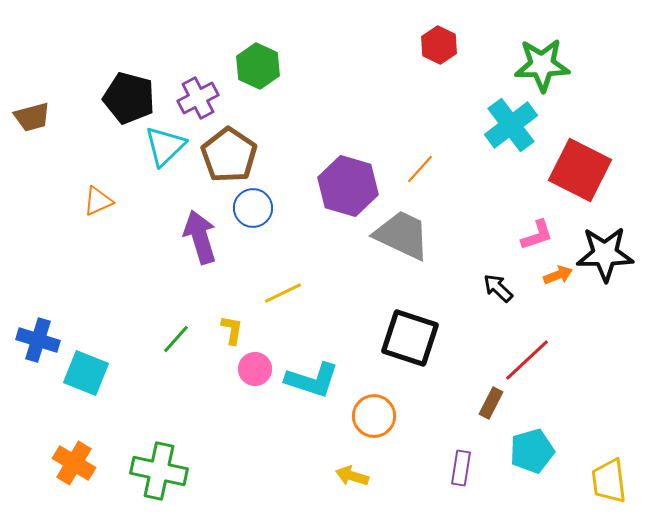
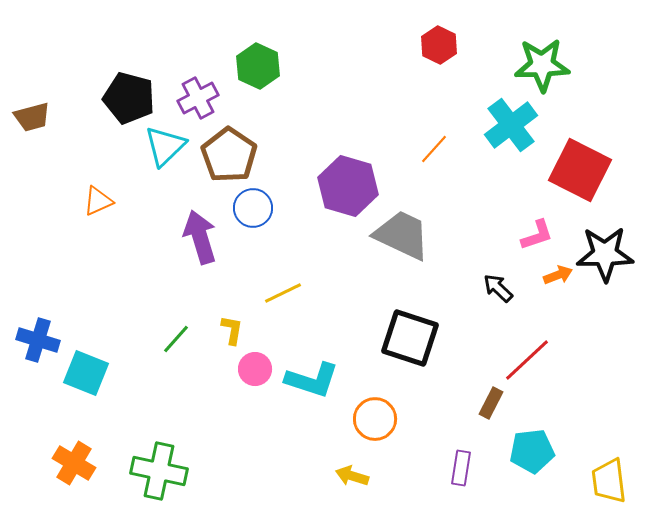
orange line: moved 14 px right, 20 px up
orange circle: moved 1 px right, 3 px down
cyan pentagon: rotated 9 degrees clockwise
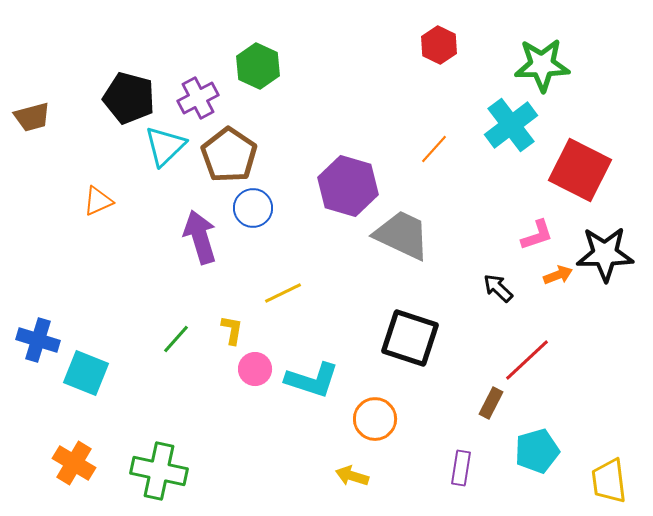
cyan pentagon: moved 5 px right; rotated 9 degrees counterclockwise
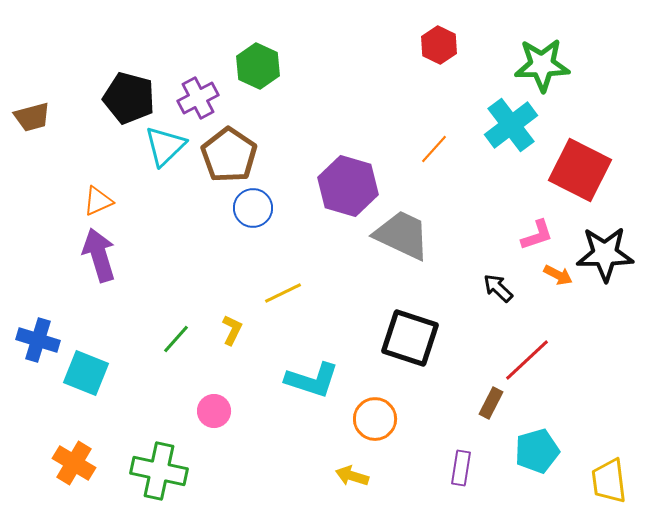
purple arrow: moved 101 px left, 18 px down
orange arrow: rotated 48 degrees clockwise
yellow L-shape: rotated 16 degrees clockwise
pink circle: moved 41 px left, 42 px down
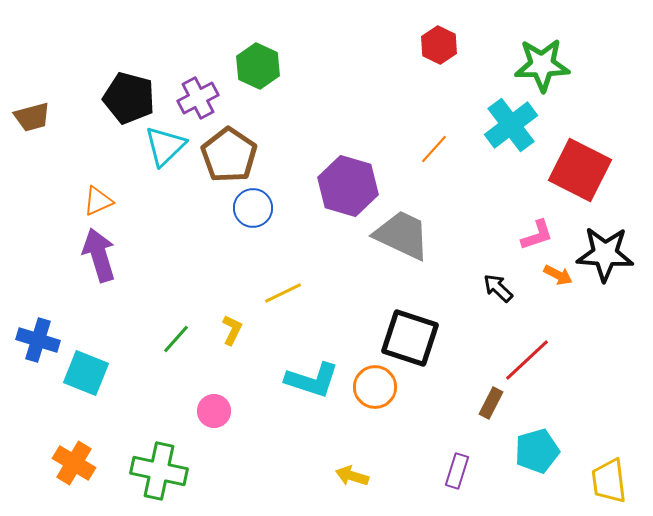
black star: rotated 4 degrees clockwise
orange circle: moved 32 px up
purple rectangle: moved 4 px left, 3 px down; rotated 8 degrees clockwise
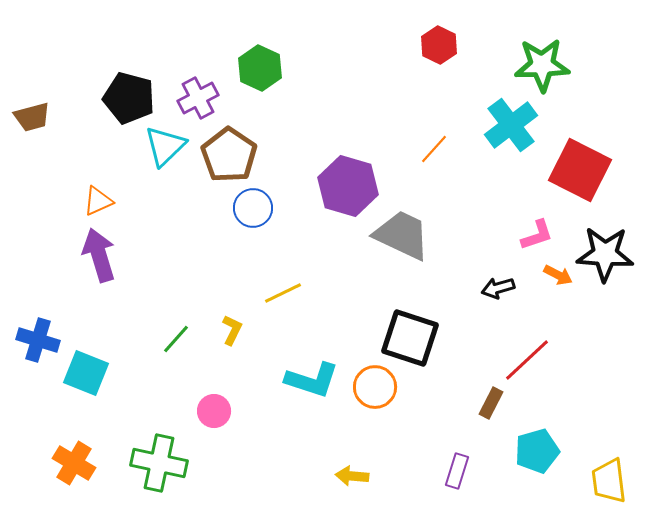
green hexagon: moved 2 px right, 2 px down
black arrow: rotated 60 degrees counterclockwise
green cross: moved 8 px up
yellow arrow: rotated 12 degrees counterclockwise
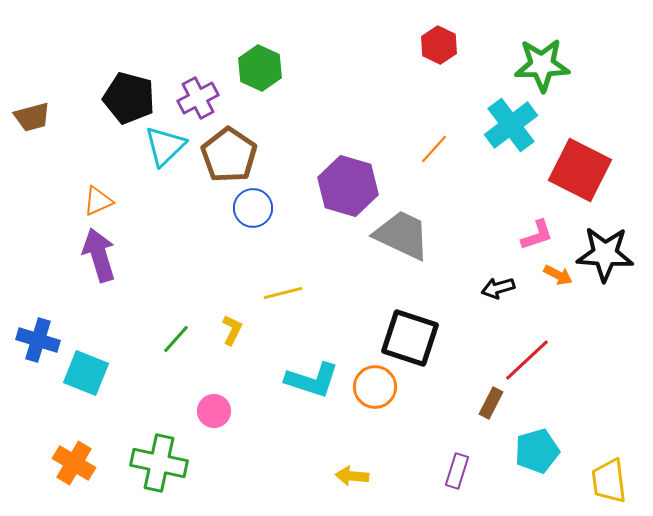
yellow line: rotated 12 degrees clockwise
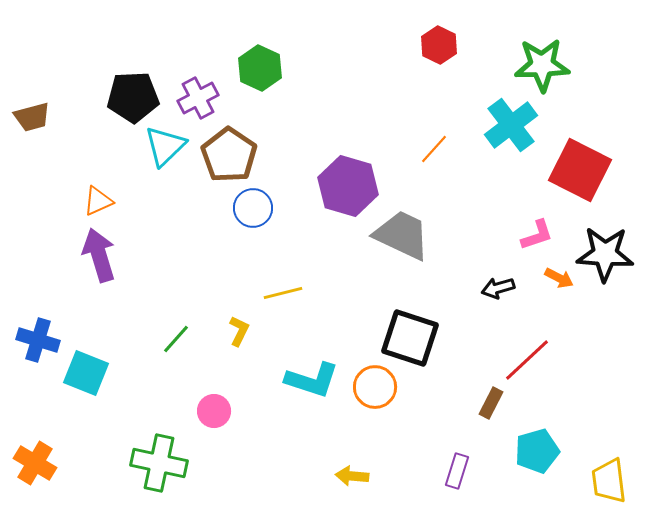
black pentagon: moved 4 px right, 1 px up; rotated 18 degrees counterclockwise
orange arrow: moved 1 px right, 3 px down
yellow L-shape: moved 7 px right, 1 px down
orange cross: moved 39 px left
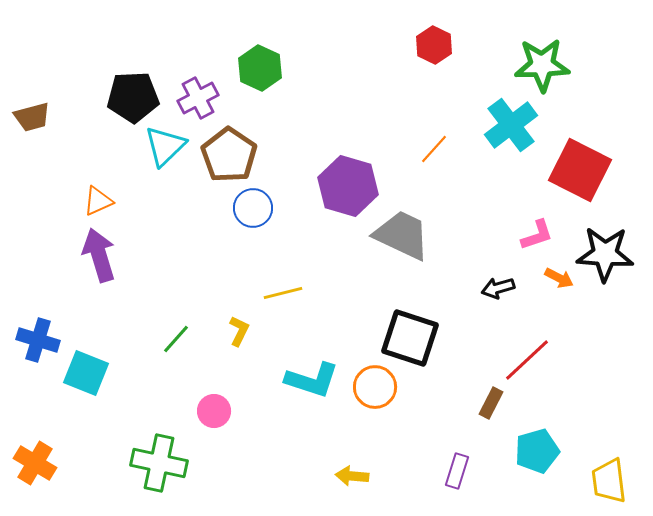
red hexagon: moved 5 px left
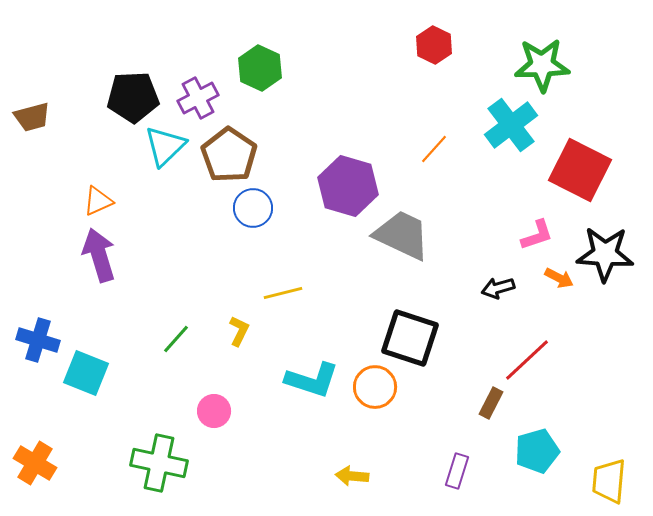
yellow trapezoid: rotated 12 degrees clockwise
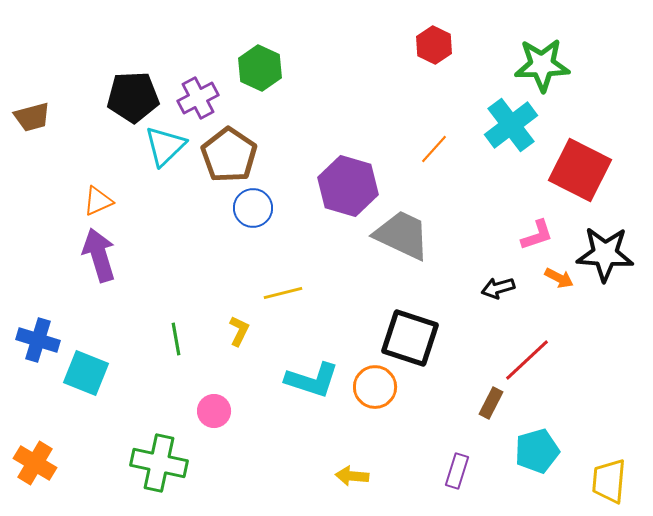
green line: rotated 52 degrees counterclockwise
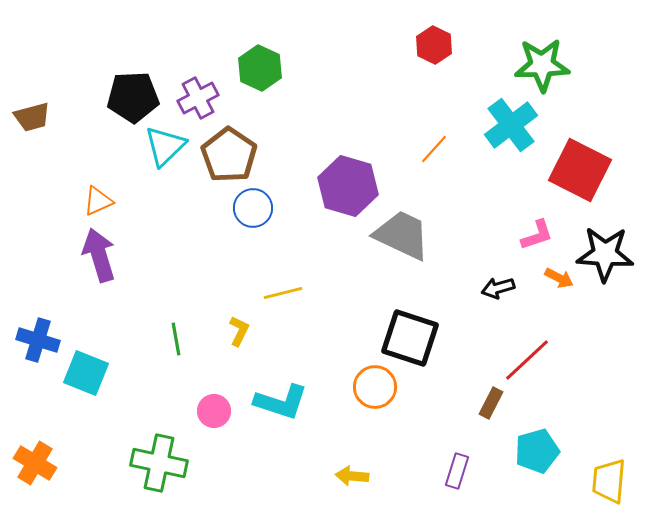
cyan L-shape: moved 31 px left, 22 px down
